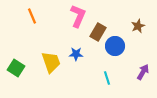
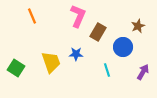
blue circle: moved 8 px right, 1 px down
cyan line: moved 8 px up
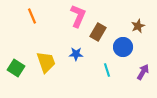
yellow trapezoid: moved 5 px left
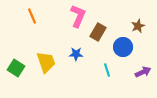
purple arrow: rotated 35 degrees clockwise
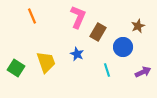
pink L-shape: moved 1 px down
blue star: moved 1 px right; rotated 24 degrees clockwise
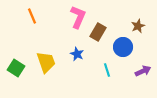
purple arrow: moved 1 px up
